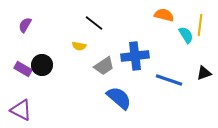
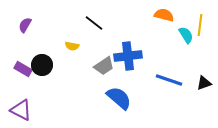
yellow semicircle: moved 7 px left
blue cross: moved 7 px left
black triangle: moved 10 px down
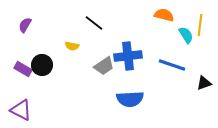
blue line: moved 3 px right, 15 px up
blue semicircle: moved 11 px right, 1 px down; rotated 136 degrees clockwise
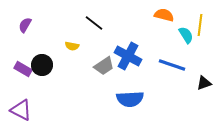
blue cross: rotated 36 degrees clockwise
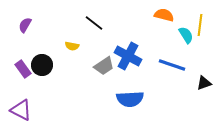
purple rectangle: rotated 24 degrees clockwise
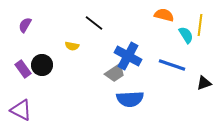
gray trapezoid: moved 11 px right, 7 px down
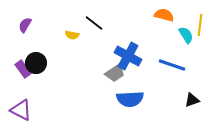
yellow semicircle: moved 11 px up
black circle: moved 6 px left, 2 px up
black triangle: moved 12 px left, 17 px down
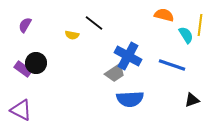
purple rectangle: rotated 18 degrees counterclockwise
